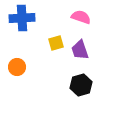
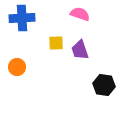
pink semicircle: moved 1 px left, 3 px up
yellow square: rotated 14 degrees clockwise
black hexagon: moved 23 px right; rotated 25 degrees clockwise
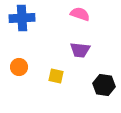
yellow square: moved 33 px down; rotated 14 degrees clockwise
purple trapezoid: rotated 65 degrees counterclockwise
orange circle: moved 2 px right
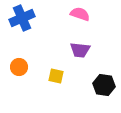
blue cross: rotated 20 degrees counterclockwise
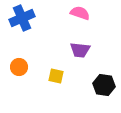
pink semicircle: moved 1 px up
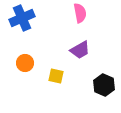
pink semicircle: rotated 60 degrees clockwise
purple trapezoid: rotated 35 degrees counterclockwise
orange circle: moved 6 px right, 4 px up
black hexagon: rotated 15 degrees clockwise
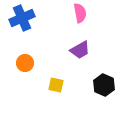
yellow square: moved 9 px down
